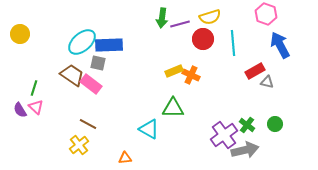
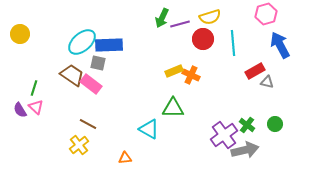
pink hexagon: rotated 25 degrees clockwise
green arrow: rotated 18 degrees clockwise
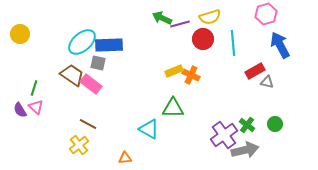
green arrow: rotated 90 degrees clockwise
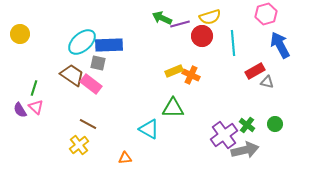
red circle: moved 1 px left, 3 px up
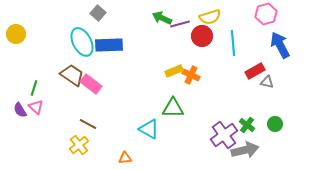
yellow circle: moved 4 px left
cyan ellipse: rotated 76 degrees counterclockwise
gray square: moved 50 px up; rotated 28 degrees clockwise
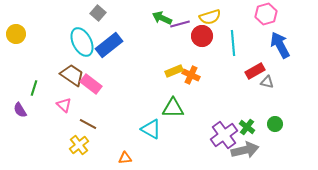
blue rectangle: rotated 36 degrees counterclockwise
pink triangle: moved 28 px right, 2 px up
green cross: moved 2 px down
cyan triangle: moved 2 px right
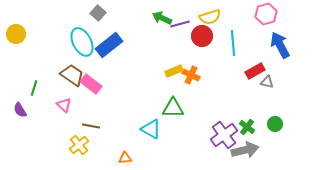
brown line: moved 3 px right, 2 px down; rotated 18 degrees counterclockwise
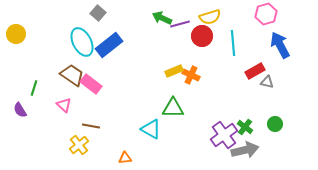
green cross: moved 2 px left
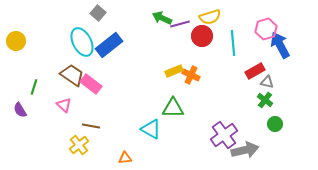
pink hexagon: moved 15 px down
yellow circle: moved 7 px down
green line: moved 1 px up
green cross: moved 20 px right, 27 px up
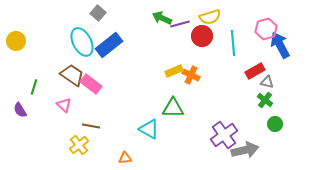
cyan triangle: moved 2 px left
